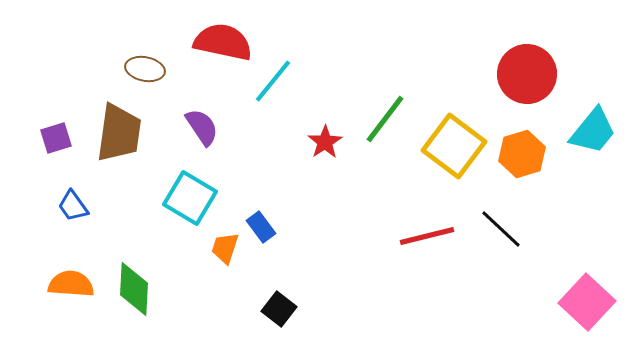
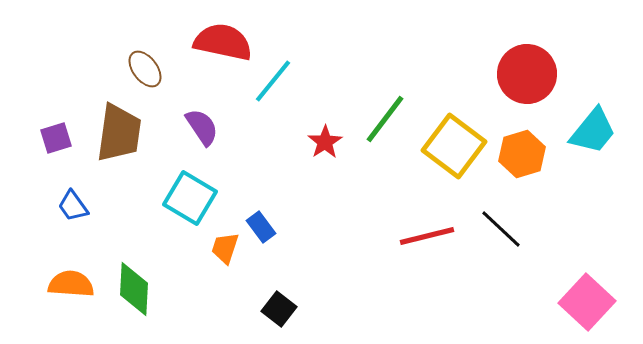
brown ellipse: rotated 42 degrees clockwise
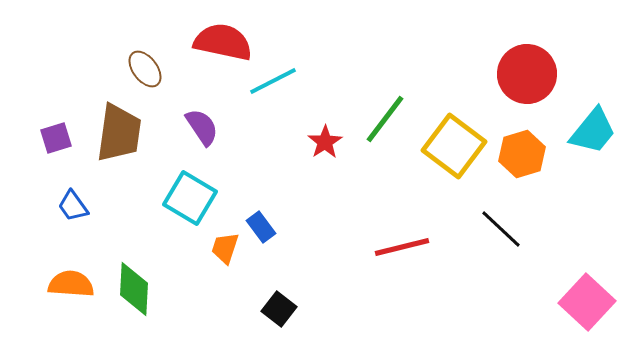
cyan line: rotated 24 degrees clockwise
red line: moved 25 px left, 11 px down
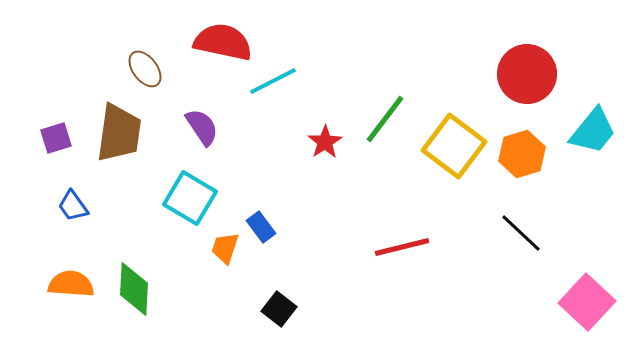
black line: moved 20 px right, 4 px down
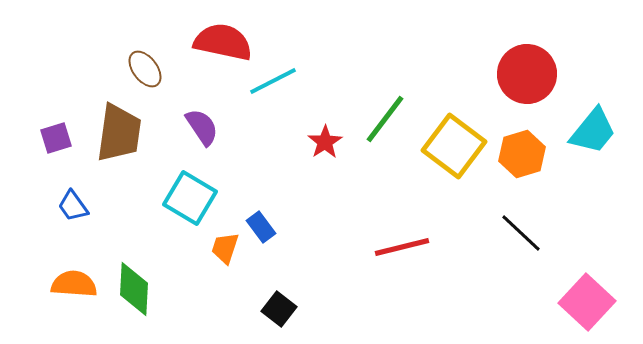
orange semicircle: moved 3 px right
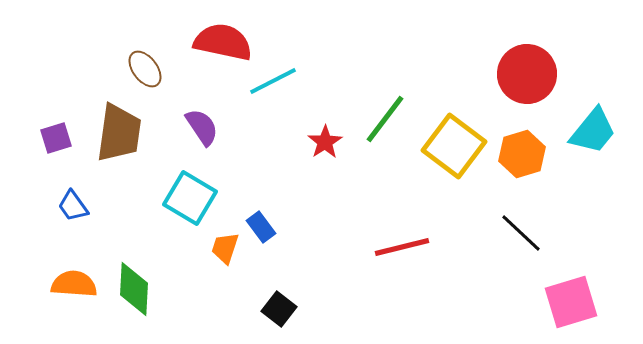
pink square: moved 16 px left; rotated 30 degrees clockwise
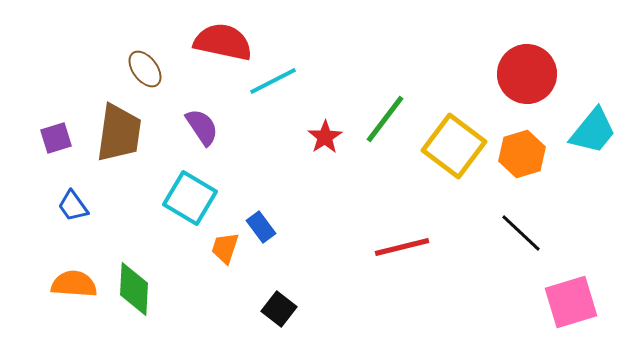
red star: moved 5 px up
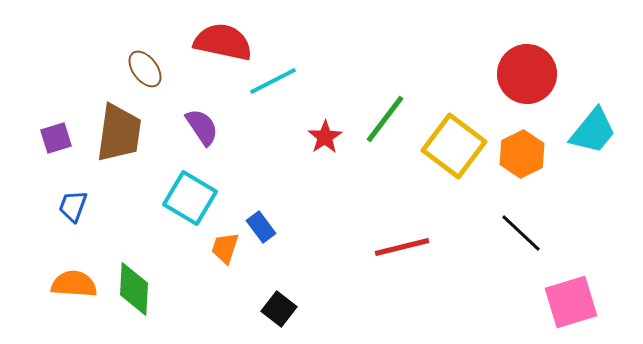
orange hexagon: rotated 9 degrees counterclockwise
blue trapezoid: rotated 56 degrees clockwise
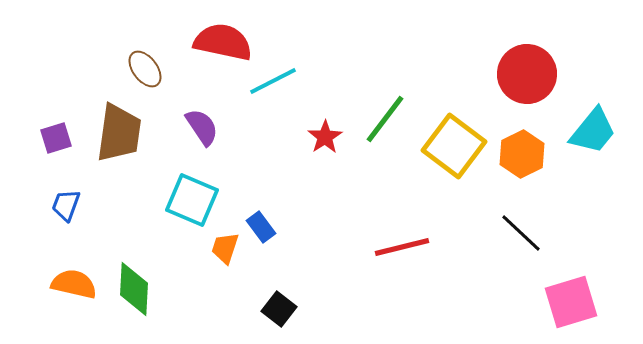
cyan square: moved 2 px right, 2 px down; rotated 8 degrees counterclockwise
blue trapezoid: moved 7 px left, 1 px up
orange semicircle: rotated 9 degrees clockwise
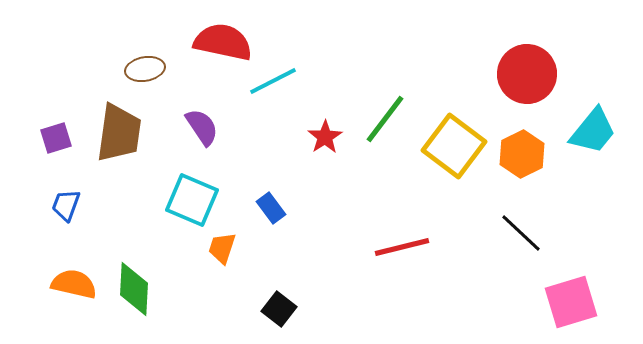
brown ellipse: rotated 63 degrees counterclockwise
blue rectangle: moved 10 px right, 19 px up
orange trapezoid: moved 3 px left
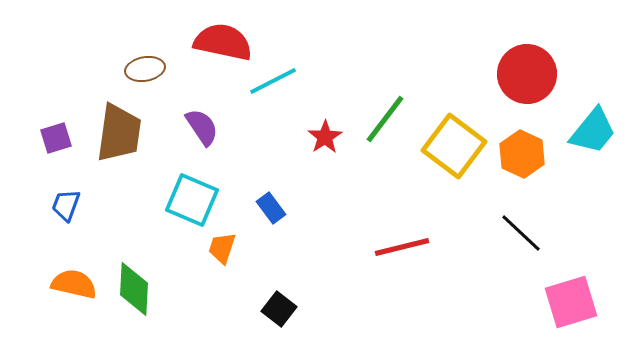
orange hexagon: rotated 9 degrees counterclockwise
